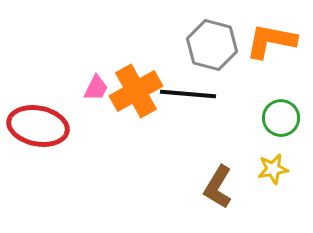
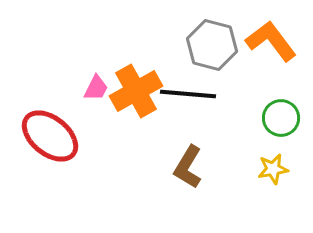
orange L-shape: rotated 42 degrees clockwise
red ellipse: moved 12 px right, 10 px down; rotated 28 degrees clockwise
brown L-shape: moved 30 px left, 20 px up
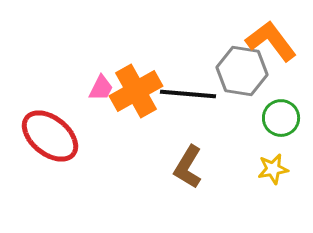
gray hexagon: moved 30 px right, 26 px down; rotated 6 degrees counterclockwise
pink trapezoid: moved 5 px right
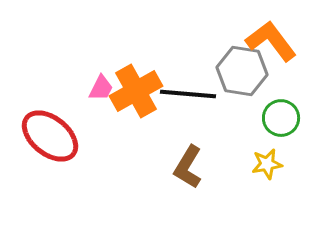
yellow star: moved 6 px left, 5 px up
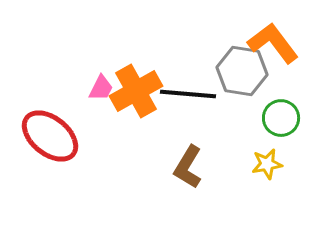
orange L-shape: moved 2 px right, 2 px down
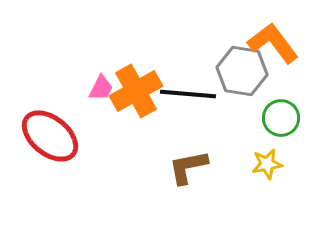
brown L-shape: rotated 48 degrees clockwise
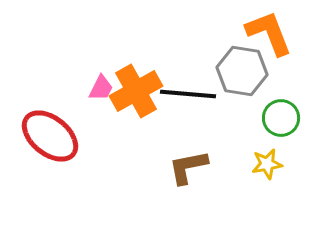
orange L-shape: moved 4 px left, 10 px up; rotated 16 degrees clockwise
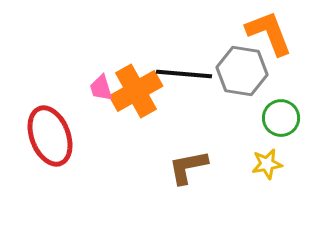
pink trapezoid: rotated 136 degrees clockwise
black line: moved 4 px left, 20 px up
red ellipse: rotated 30 degrees clockwise
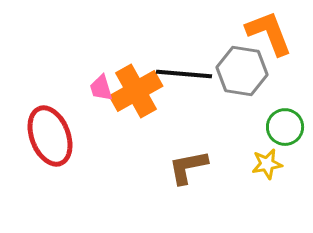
green circle: moved 4 px right, 9 px down
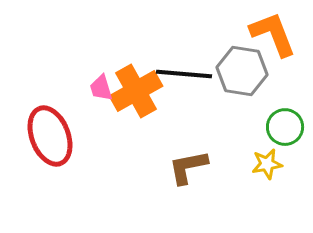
orange L-shape: moved 4 px right, 1 px down
